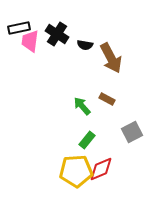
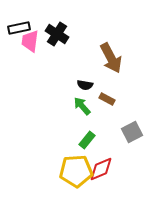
black semicircle: moved 40 px down
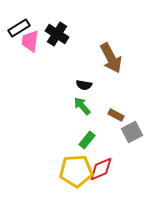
black rectangle: rotated 20 degrees counterclockwise
black semicircle: moved 1 px left
brown rectangle: moved 9 px right, 16 px down
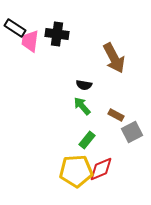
black rectangle: moved 4 px left; rotated 65 degrees clockwise
black cross: rotated 25 degrees counterclockwise
brown arrow: moved 3 px right
